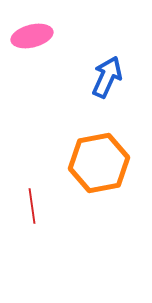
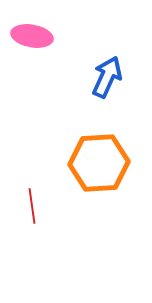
pink ellipse: rotated 24 degrees clockwise
orange hexagon: rotated 8 degrees clockwise
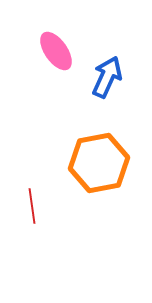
pink ellipse: moved 24 px right, 15 px down; rotated 45 degrees clockwise
orange hexagon: rotated 8 degrees counterclockwise
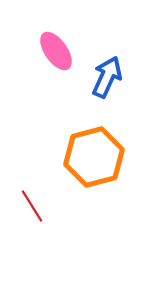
orange hexagon: moved 5 px left, 6 px up; rotated 4 degrees counterclockwise
red line: rotated 24 degrees counterclockwise
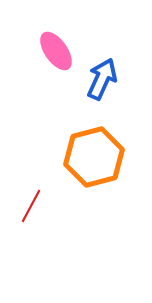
blue arrow: moved 5 px left, 2 px down
red line: moved 1 px left; rotated 60 degrees clockwise
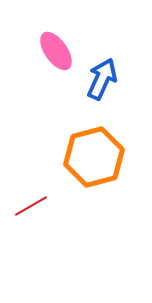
red line: rotated 32 degrees clockwise
